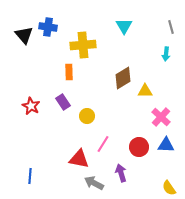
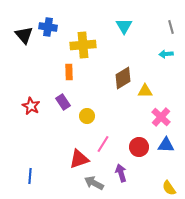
cyan arrow: rotated 80 degrees clockwise
red triangle: rotated 30 degrees counterclockwise
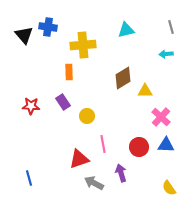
cyan triangle: moved 2 px right, 4 px down; rotated 48 degrees clockwise
red star: rotated 24 degrees counterclockwise
pink line: rotated 42 degrees counterclockwise
blue line: moved 1 px left, 2 px down; rotated 21 degrees counterclockwise
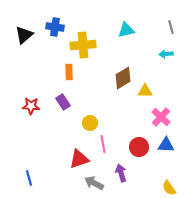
blue cross: moved 7 px right
black triangle: rotated 30 degrees clockwise
yellow circle: moved 3 px right, 7 px down
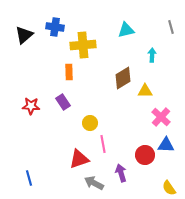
cyan arrow: moved 14 px left, 1 px down; rotated 96 degrees clockwise
red circle: moved 6 px right, 8 px down
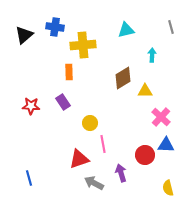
yellow semicircle: moved 1 px left; rotated 21 degrees clockwise
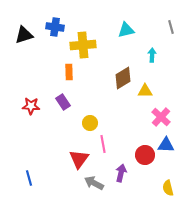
black triangle: rotated 24 degrees clockwise
red triangle: rotated 35 degrees counterclockwise
purple arrow: rotated 30 degrees clockwise
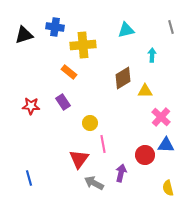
orange rectangle: rotated 49 degrees counterclockwise
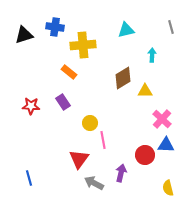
pink cross: moved 1 px right, 2 px down
pink line: moved 4 px up
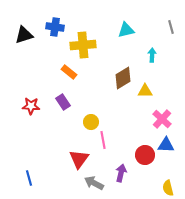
yellow circle: moved 1 px right, 1 px up
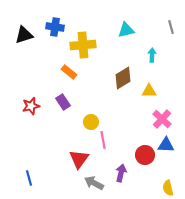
yellow triangle: moved 4 px right
red star: rotated 18 degrees counterclockwise
